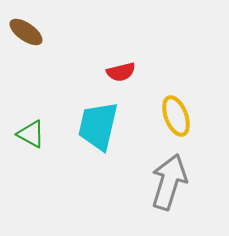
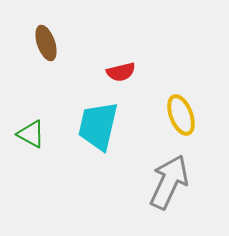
brown ellipse: moved 20 px right, 11 px down; rotated 36 degrees clockwise
yellow ellipse: moved 5 px right, 1 px up
gray arrow: rotated 8 degrees clockwise
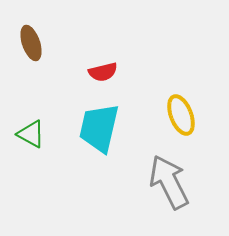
brown ellipse: moved 15 px left
red semicircle: moved 18 px left
cyan trapezoid: moved 1 px right, 2 px down
gray arrow: rotated 52 degrees counterclockwise
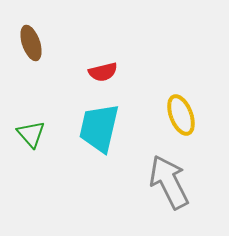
green triangle: rotated 20 degrees clockwise
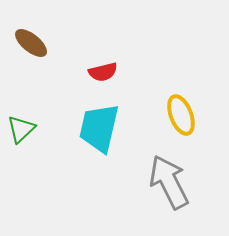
brown ellipse: rotated 32 degrees counterclockwise
green triangle: moved 10 px left, 5 px up; rotated 28 degrees clockwise
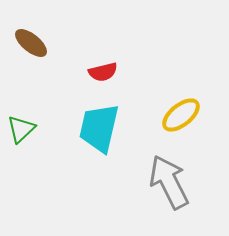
yellow ellipse: rotated 72 degrees clockwise
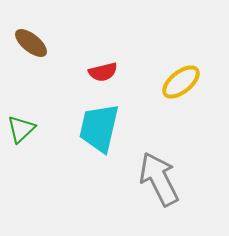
yellow ellipse: moved 33 px up
gray arrow: moved 10 px left, 3 px up
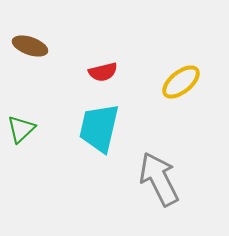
brown ellipse: moved 1 px left, 3 px down; rotated 20 degrees counterclockwise
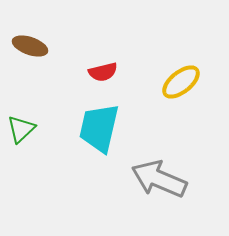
gray arrow: rotated 40 degrees counterclockwise
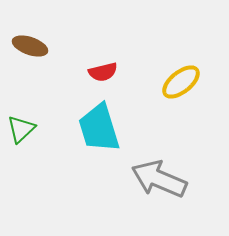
cyan trapezoid: rotated 30 degrees counterclockwise
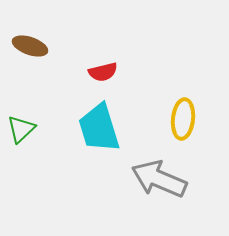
yellow ellipse: moved 2 px right, 37 px down; rotated 45 degrees counterclockwise
